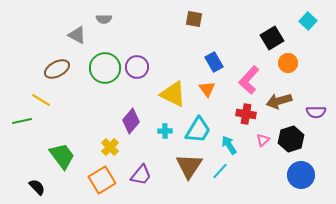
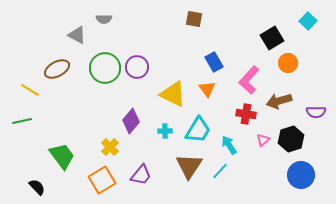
yellow line: moved 11 px left, 10 px up
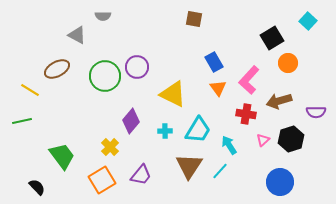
gray semicircle: moved 1 px left, 3 px up
green circle: moved 8 px down
orange triangle: moved 11 px right, 1 px up
blue circle: moved 21 px left, 7 px down
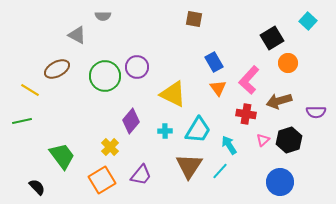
black hexagon: moved 2 px left, 1 px down
